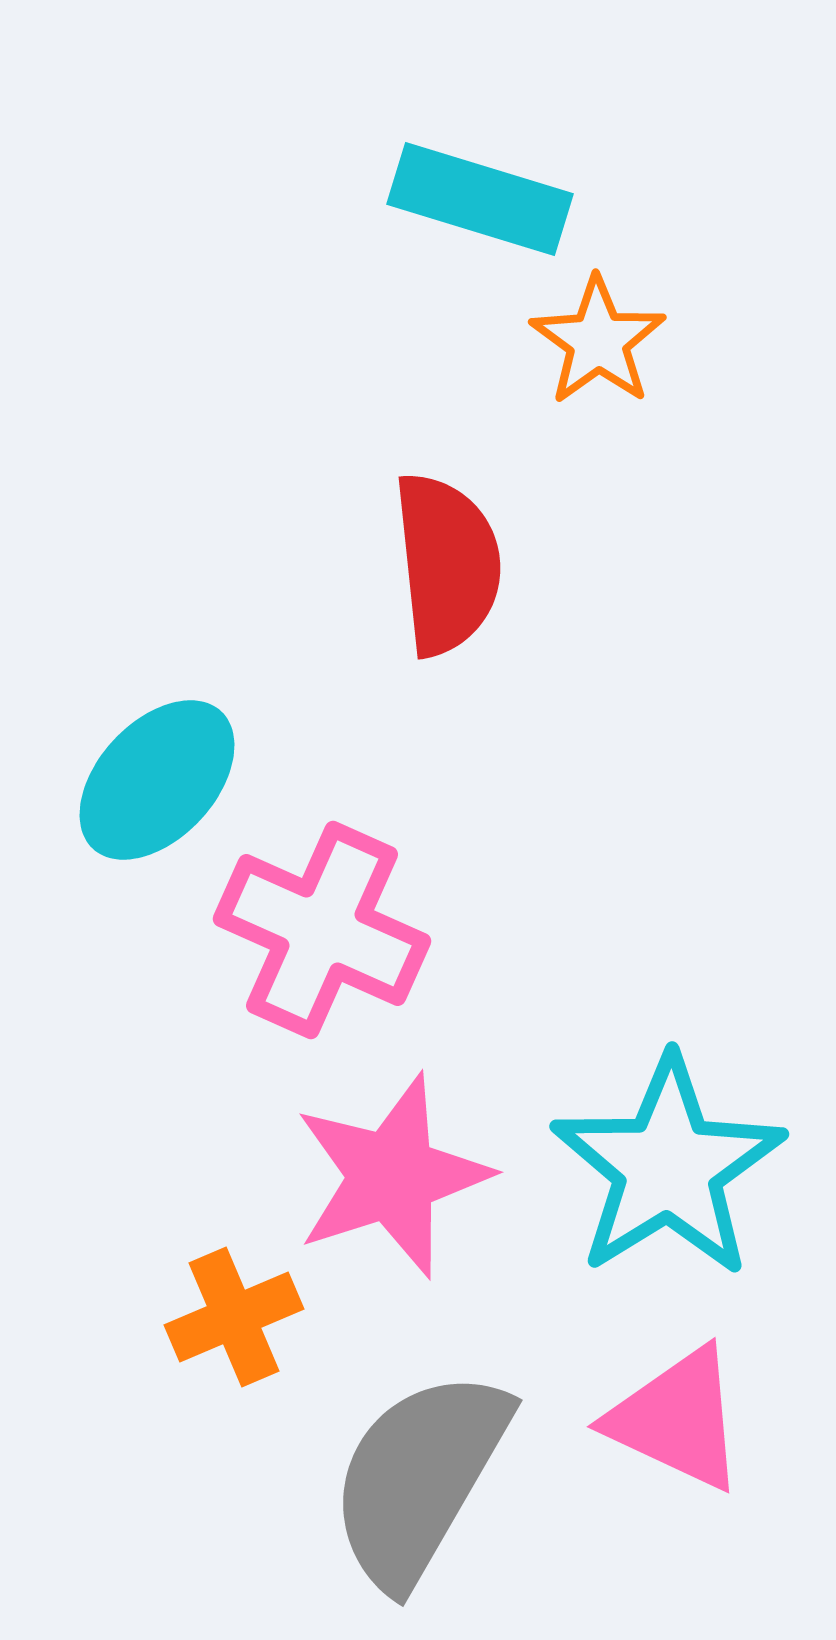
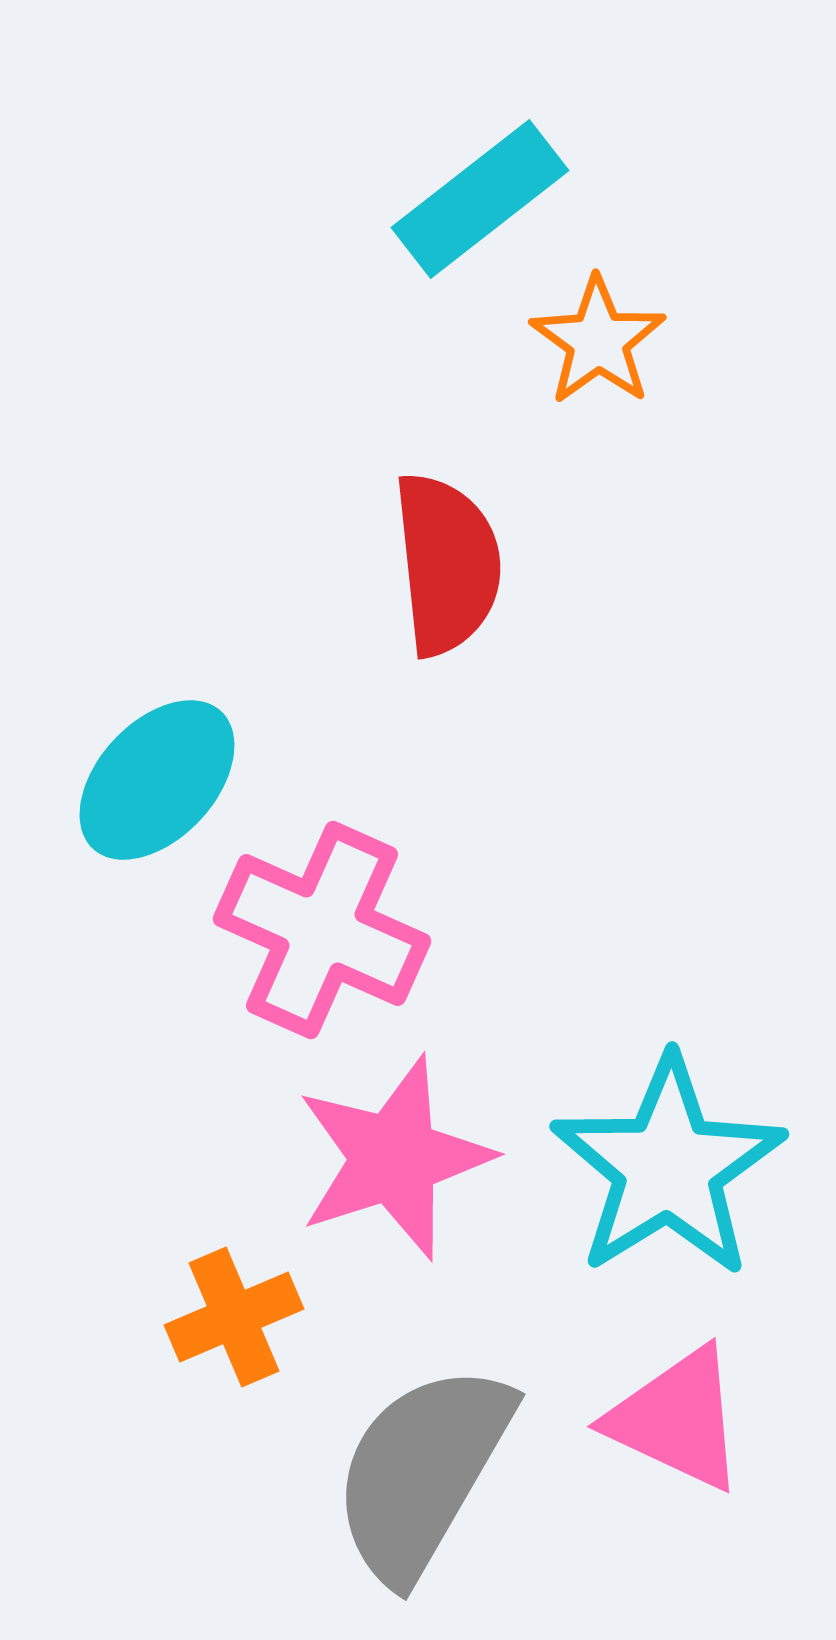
cyan rectangle: rotated 55 degrees counterclockwise
pink star: moved 2 px right, 18 px up
gray semicircle: moved 3 px right, 6 px up
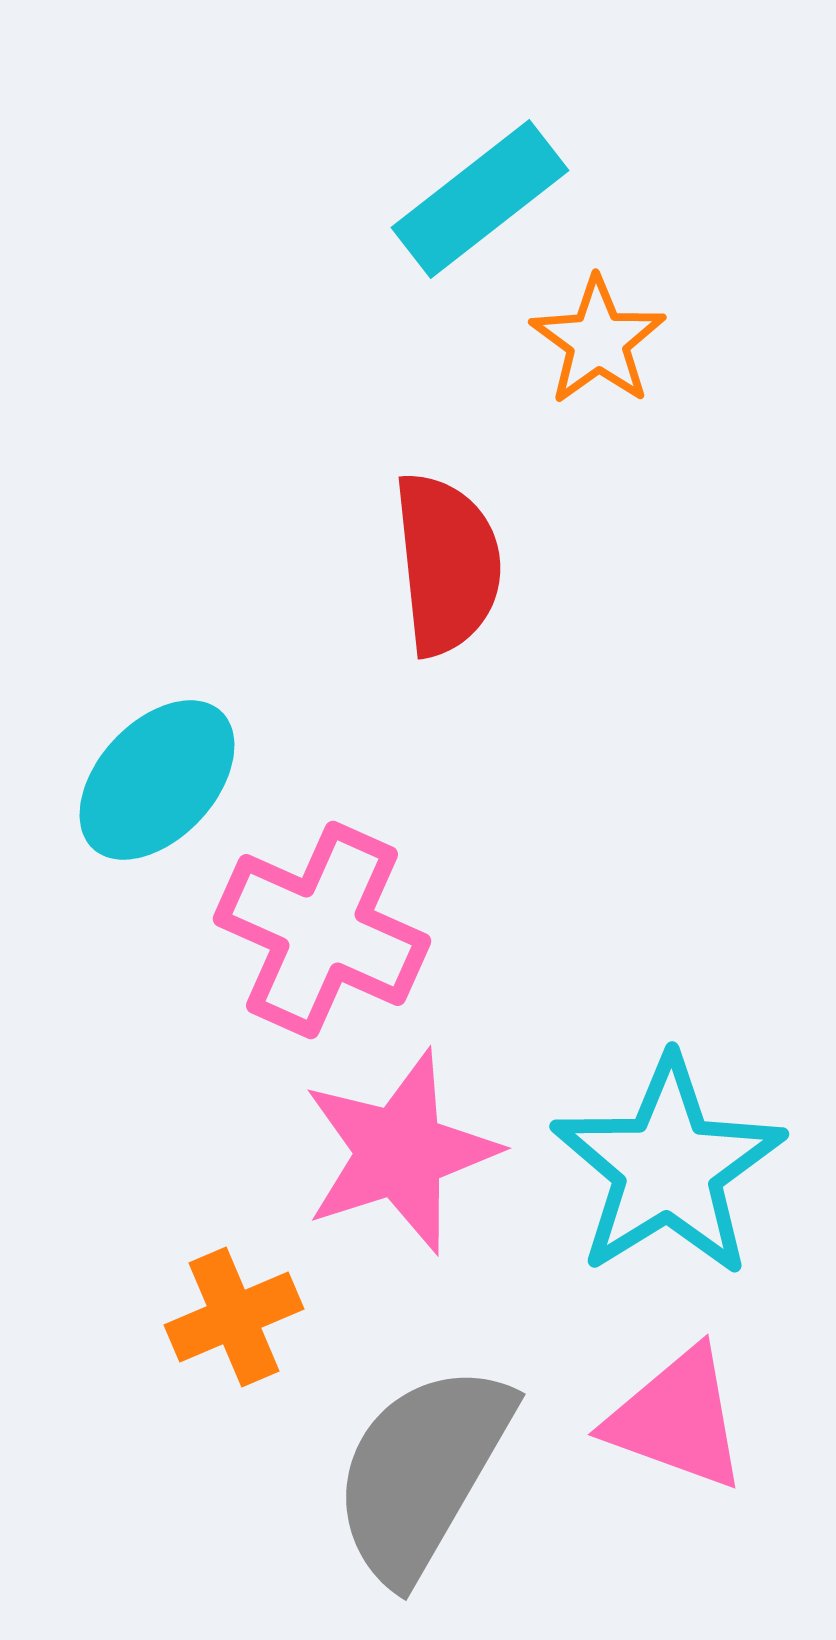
pink star: moved 6 px right, 6 px up
pink triangle: rotated 5 degrees counterclockwise
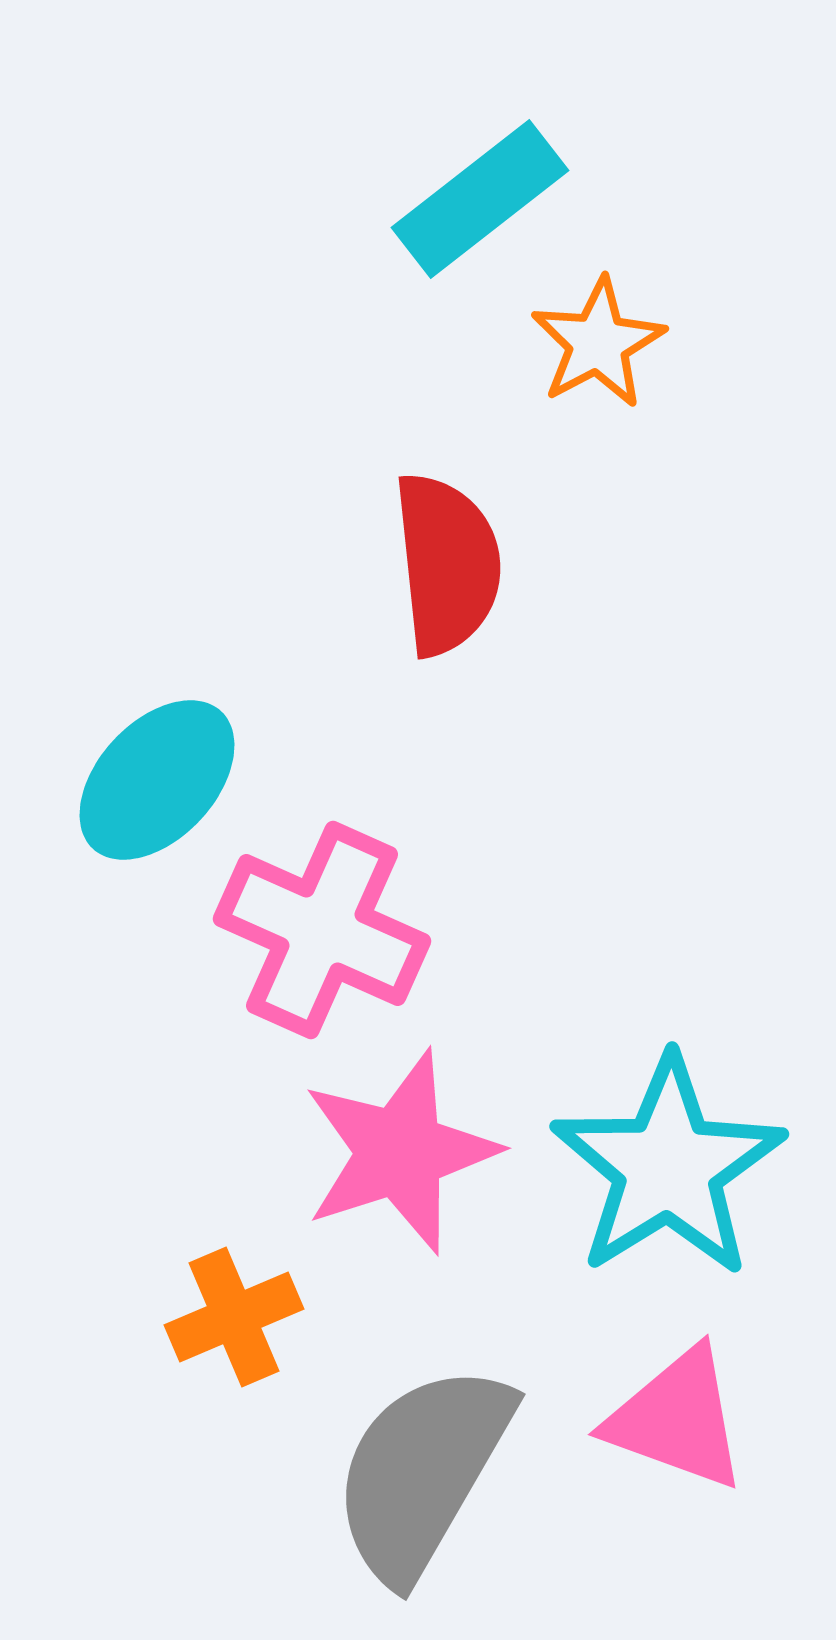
orange star: moved 2 px down; rotated 8 degrees clockwise
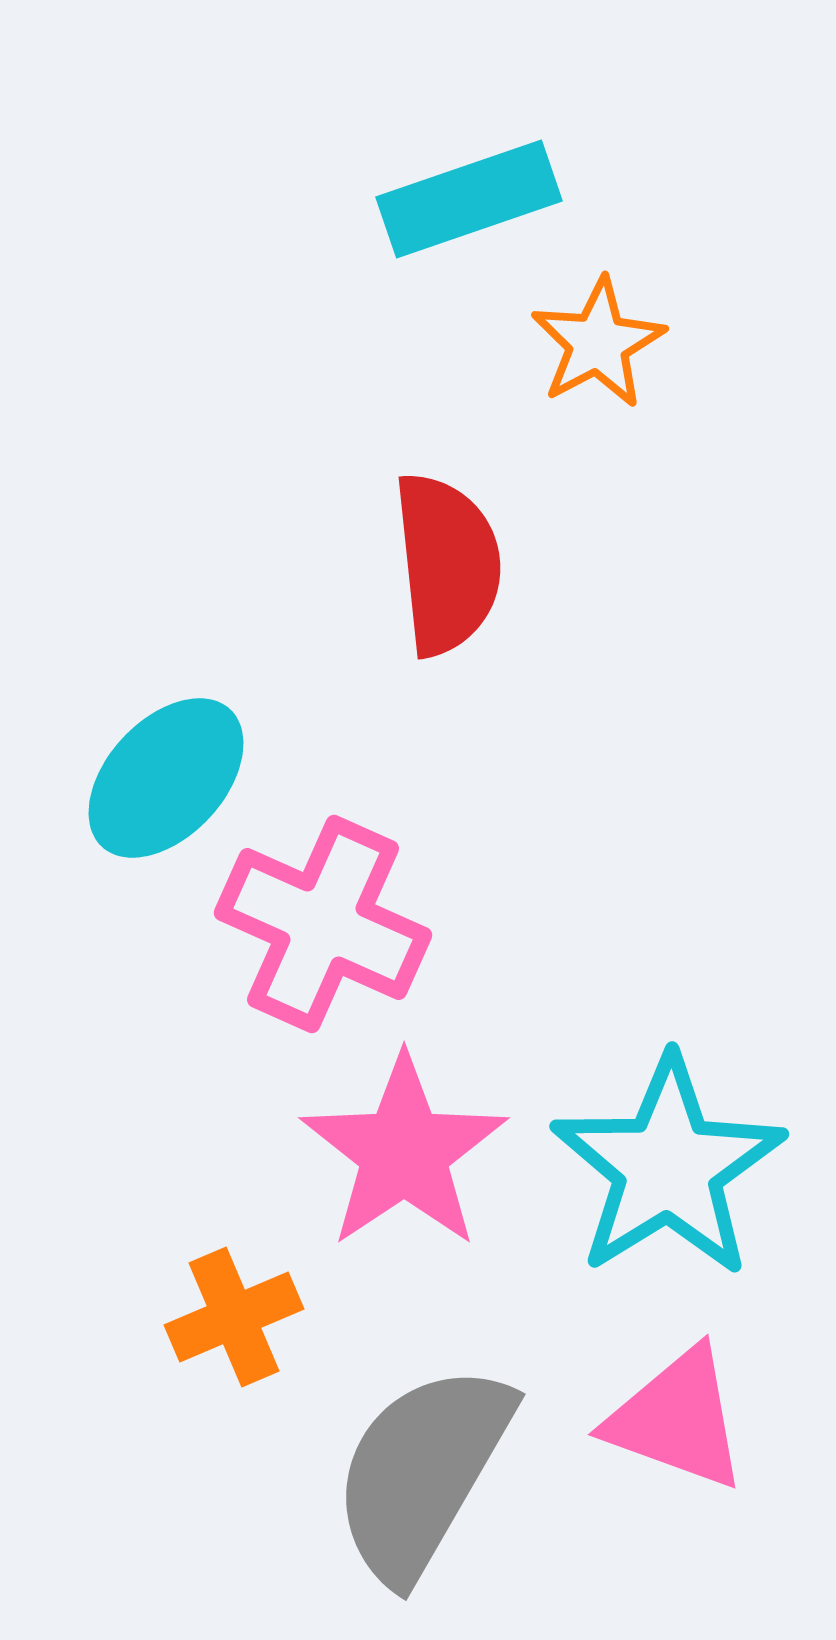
cyan rectangle: moved 11 px left; rotated 19 degrees clockwise
cyan ellipse: moved 9 px right, 2 px up
pink cross: moved 1 px right, 6 px up
pink star: moved 4 px right; rotated 16 degrees counterclockwise
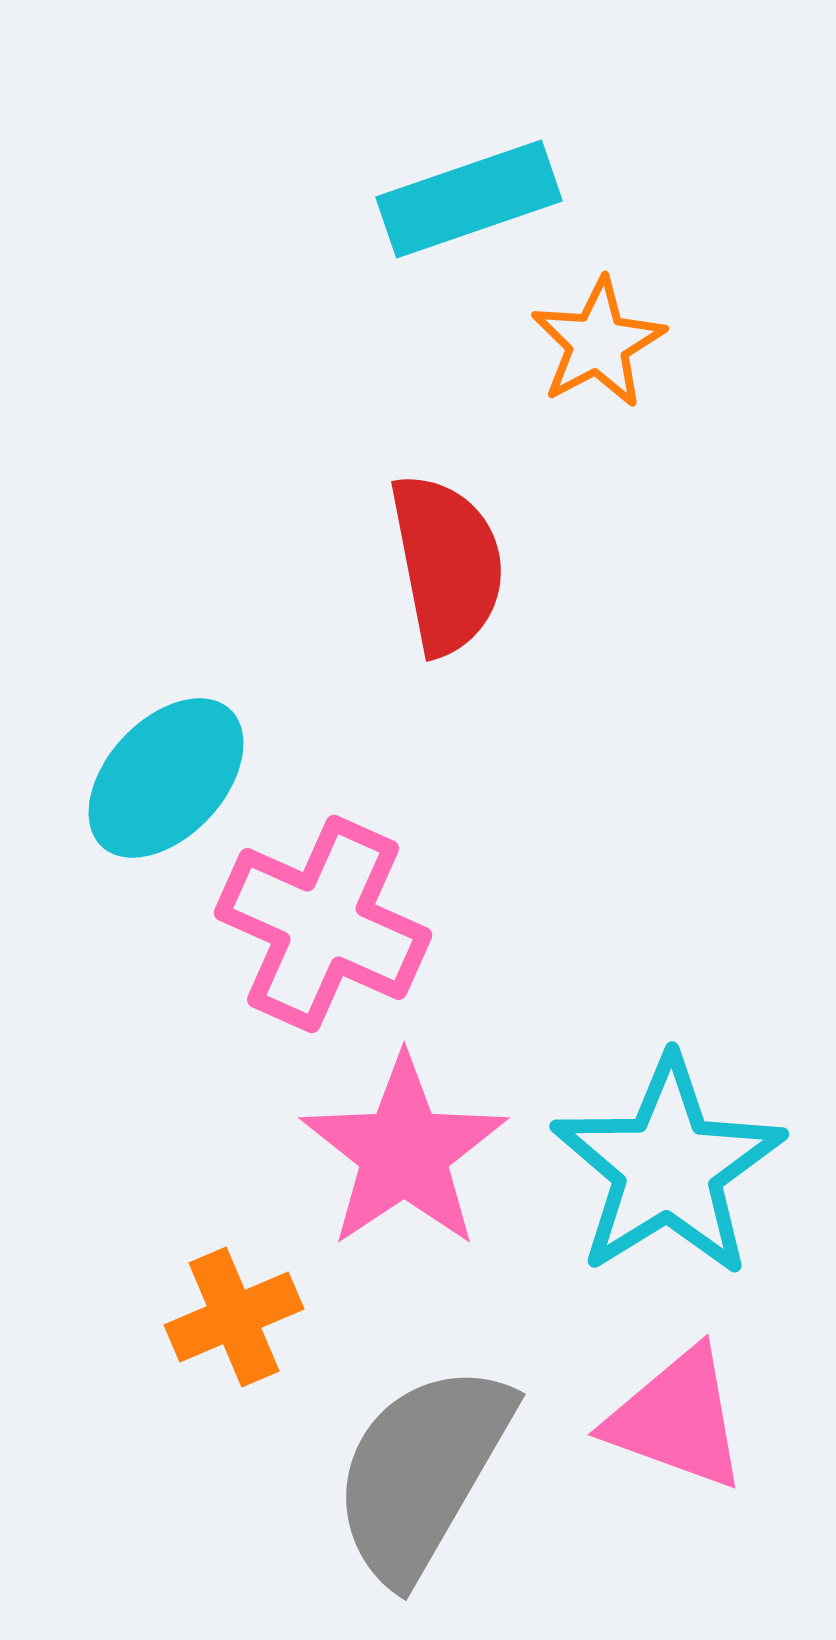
red semicircle: rotated 5 degrees counterclockwise
